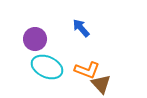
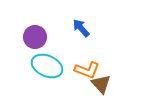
purple circle: moved 2 px up
cyan ellipse: moved 1 px up
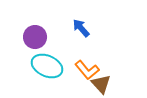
orange L-shape: rotated 30 degrees clockwise
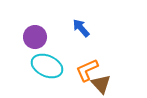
orange L-shape: rotated 105 degrees clockwise
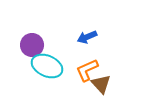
blue arrow: moved 6 px right, 9 px down; rotated 72 degrees counterclockwise
purple circle: moved 3 px left, 8 px down
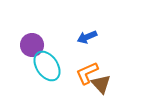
cyan ellipse: rotated 32 degrees clockwise
orange L-shape: moved 3 px down
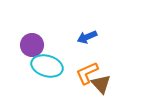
cyan ellipse: rotated 40 degrees counterclockwise
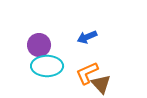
purple circle: moved 7 px right
cyan ellipse: rotated 16 degrees counterclockwise
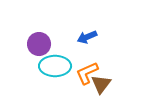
purple circle: moved 1 px up
cyan ellipse: moved 8 px right
brown triangle: rotated 20 degrees clockwise
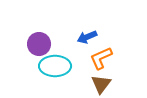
orange L-shape: moved 14 px right, 15 px up
